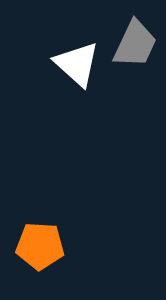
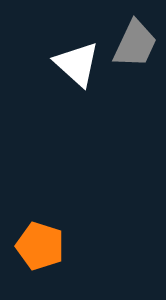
orange pentagon: rotated 15 degrees clockwise
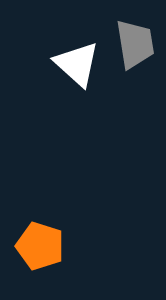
gray trapezoid: rotated 34 degrees counterclockwise
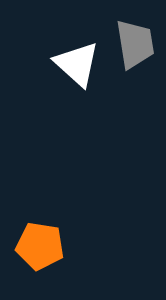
orange pentagon: rotated 9 degrees counterclockwise
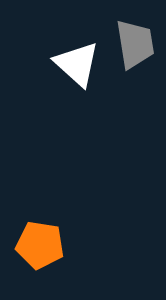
orange pentagon: moved 1 px up
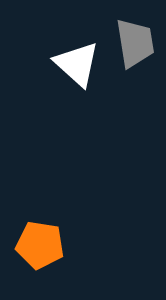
gray trapezoid: moved 1 px up
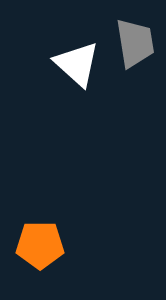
orange pentagon: rotated 9 degrees counterclockwise
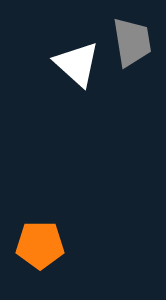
gray trapezoid: moved 3 px left, 1 px up
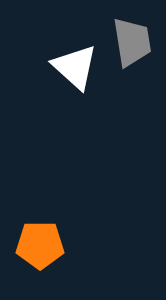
white triangle: moved 2 px left, 3 px down
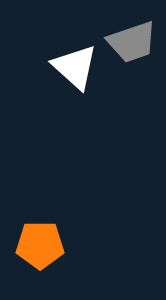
gray trapezoid: rotated 80 degrees clockwise
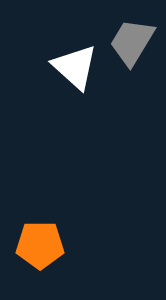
gray trapezoid: rotated 140 degrees clockwise
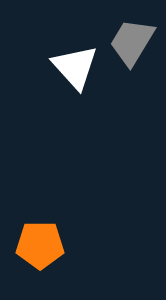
white triangle: rotated 6 degrees clockwise
